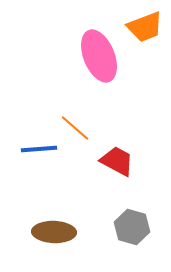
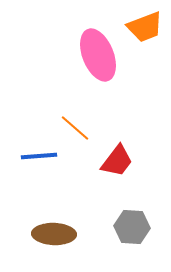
pink ellipse: moved 1 px left, 1 px up
blue line: moved 7 px down
red trapezoid: rotated 99 degrees clockwise
gray hexagon: rotated 12 degrees counterclockwise
brown ellipse: moved 2 px down
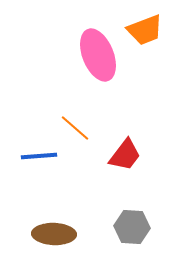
orange trapezoid: moved 3 px down
red trapezoid: moved 8 px right, 6 px up
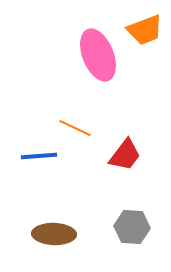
orange line: rotated 16 degrees counterclockwise
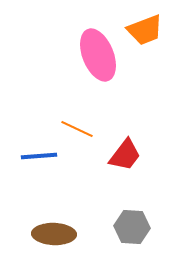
orange line: moved 2 px right, 1 px down
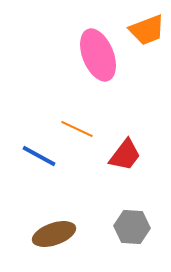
orange trapezoid: moved 2 px right
blue line: rotated 33 degrees clockwise
brown ellipse: rotated 21 degrees counterclockwise
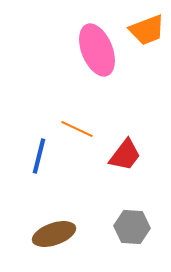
pink ellipse: moved 1 px left, 5 px up
blue line: rotated 75 degrees clockwise
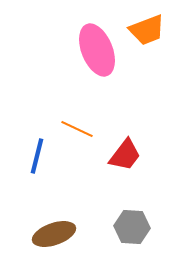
blue line: moved 2 px left
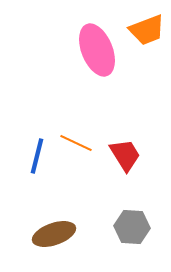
orange line: moved 1 px left, 14 px down
red trapezoid: rotated 69 degrees counterclockwise
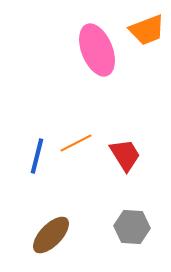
orange line: rotated 52 degrees counterclockwise
brown ellipse: moved 3 px left, 1 px down; rotated 27 degrees counterclockwise
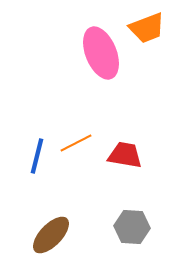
orange trapezoid: moved 2 px up
pink ellipse: moved 4 px right, 3 px down
red trapezoid: rotated 48 degrees counterclockwise
